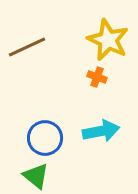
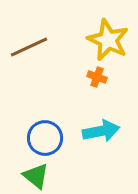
brown line: moved 2 px right
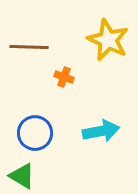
brown line: rotated 27 degrees clockwise
orange cross: moved 33 px left
blue circle: moved 10 px left, 5 px up
green triangle: moved 14 px left; rotated 8 degrees counterclockwise
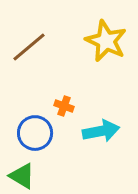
yellow star: moved 2 px left, 1 px down
brown line: rotated 42 degrees counterclockwise
orange cross: moved 29 px down
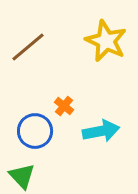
brown line: moved 1 px left
orange cross: rotated 18 degrees clockwise
blue circle: moved 2 px up
green triangle: rotated 16 degrees clockwise
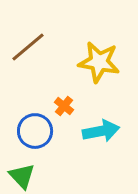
yellow star: moved 7 px left, 21 px down; rotated 15 degrees counterclockwise
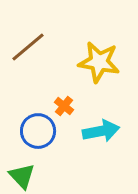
blue circle: moved 3 px right
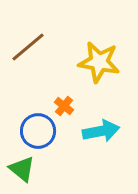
green triangle: moved 7 px up; rotated 8 degrees counterclockwise
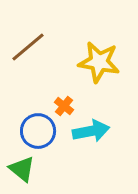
cyan arrow: moved 10 px left
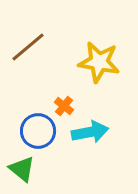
cyan arrow: moved 1 px left, 1 px down
